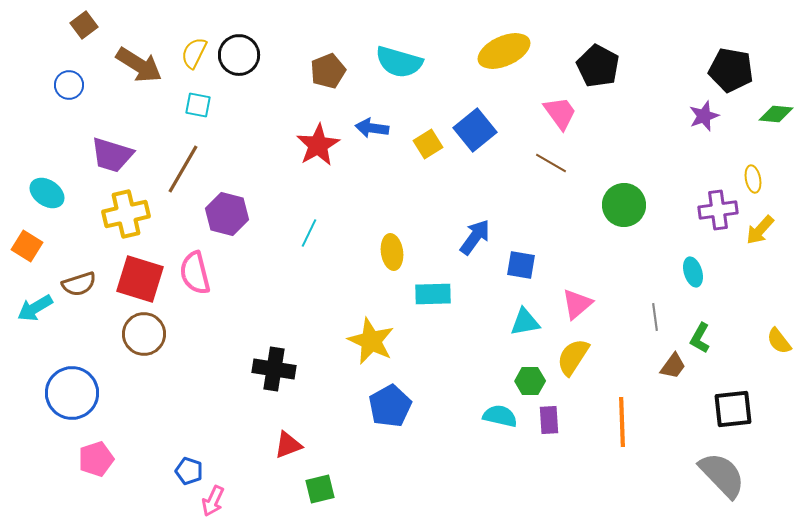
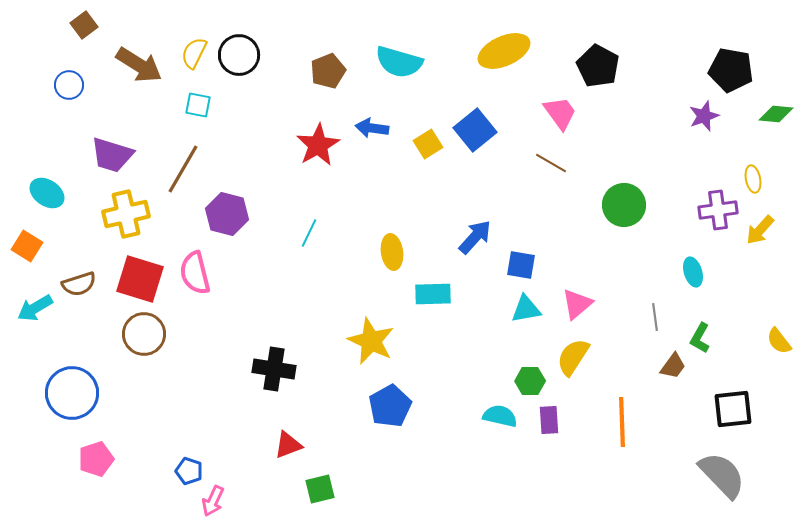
blue arrow at (475, 237): rotated 6 degrees clockwise
cyan triangle at (525, 322): moved 1 px right, 13 px up
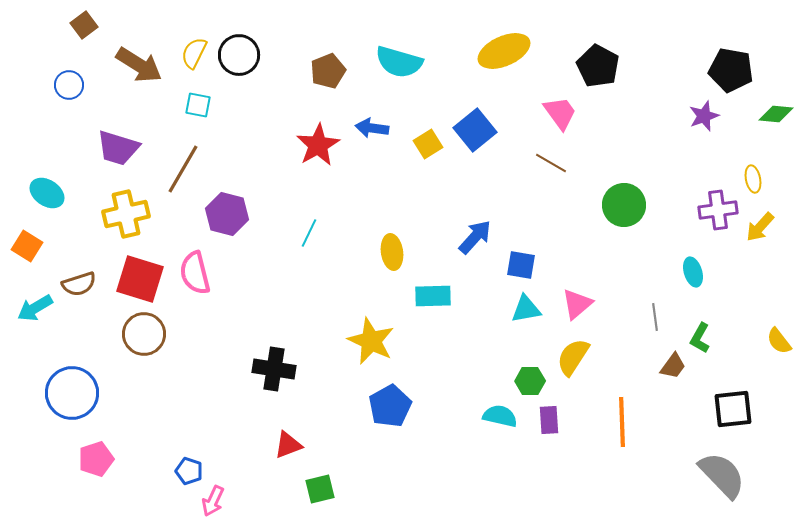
purple trapezoid at (112, 155): moved 6 px right, 7 px up
yellow arrow at (760, 230): moved 3 px up
cyan rectangle at (433, 294): moved 2 px down
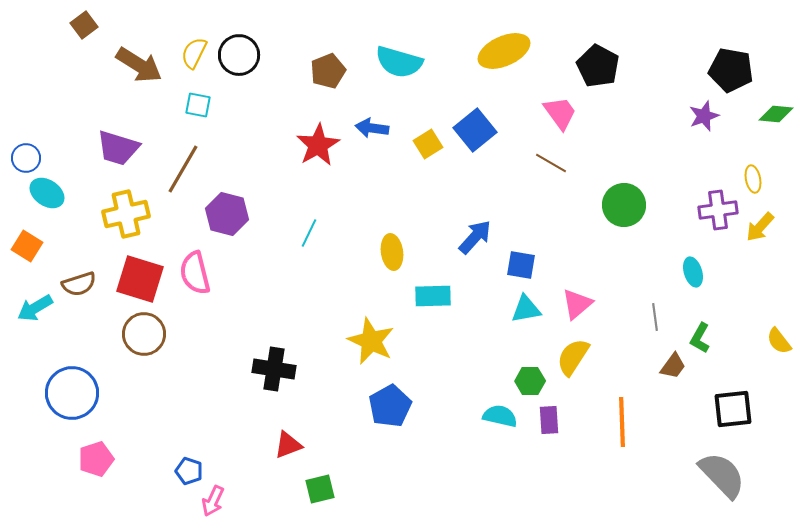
blue circle at (69, 85): moved 43 px left, 73 px down
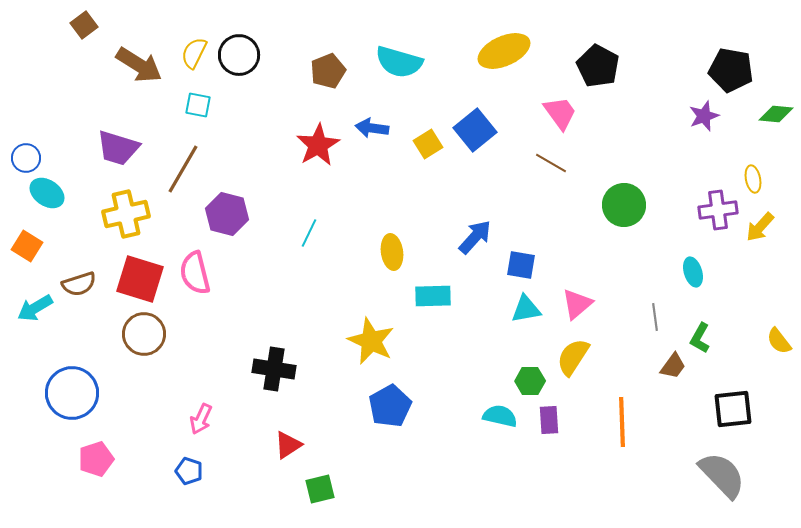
red triangle at (288, 445): rotated 12 degrees counterclockwise
pink arrow at (213, 501): moved 12 px left, 82 px up
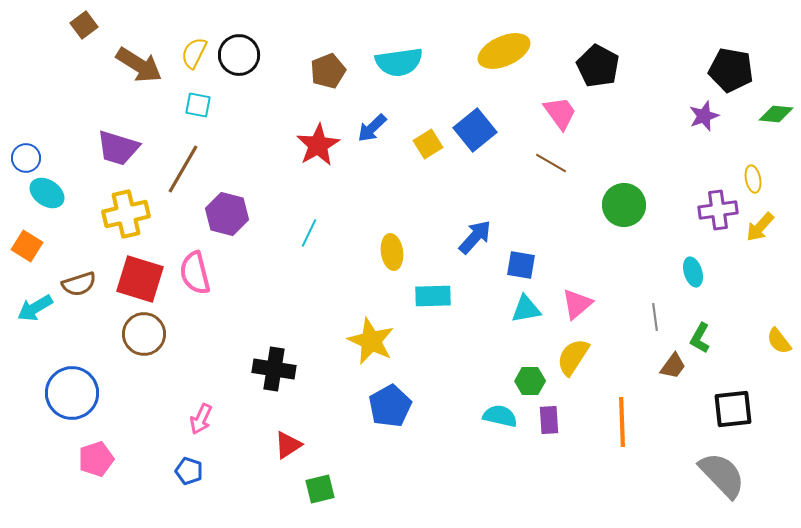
cyan semicircle at (399, 62): rotated 24 degrees counterclockwise
blue arrow at (372, 128): rotated 52 degrees counterclockwise
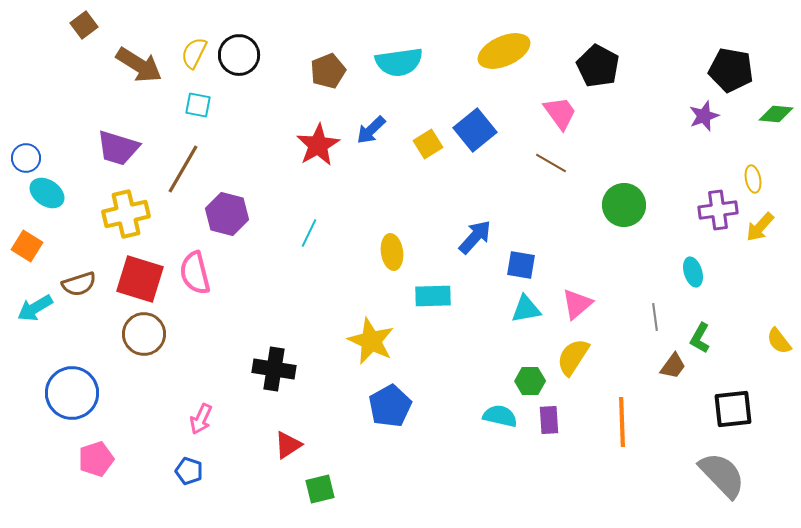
blue arrow at (372, 128): moved 1 px left, 2 px down
